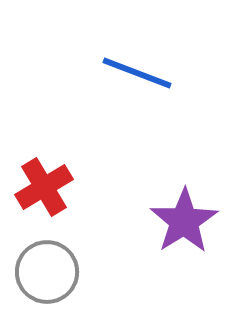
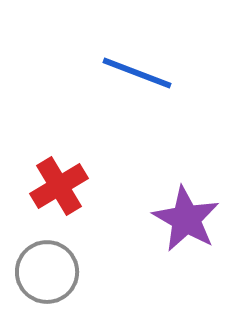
red cross: moved 15 px right, 1 px up
purple star: moved 2 px right, 2 px up; rotated 10 degrees counterclockwise
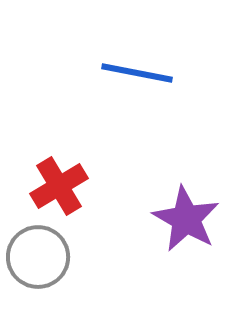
blue line: rotated 10 degrees counterclockwise
gray circle: moved 9 px left, 15 px up
